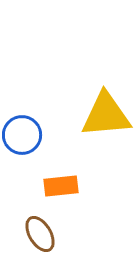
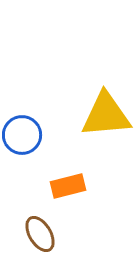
orange rectangle: moved 7 px right; rotated 8 degrees counterclockwise
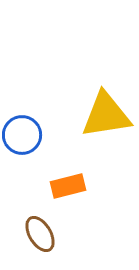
yellow triangle: rotated 4 degrees counterclockwise
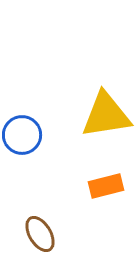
orange rectangle: moved 38 px right
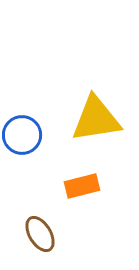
yellow triangle: moved 10 px left, 4 px down
orange rectangle: moved 24 px left
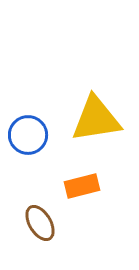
blue circle: moved 6 px right
brown ellipse: moved 11 px up
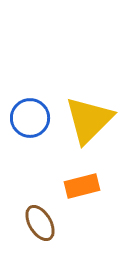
yellow triangle: moved 7 px left, 1 px down; rotated 36 degrees counterclockwise
blue circle: moved 2 px right, 17 px up
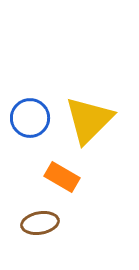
orange rectangle: moved 20 px left, 9 px up; rotated 44 degrees clockwise
brown ellipse: rotated 69 degrees counterclockwise
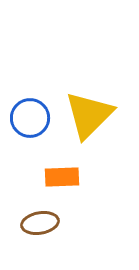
yellow triangle: moved 5 px up
orange rectangle: rotated 32 degrees counterclockwise
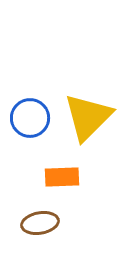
yellow triangle: moved 1 px left, 2 px down
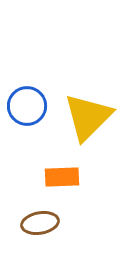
blue circle: moved 3 px left, 12 px up
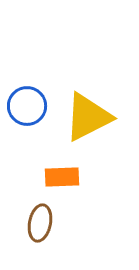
yellow triangle: rotated 18 degrees clockwise
brown ellipse: rotated 69 degrees counterclockwise
